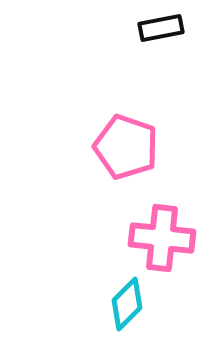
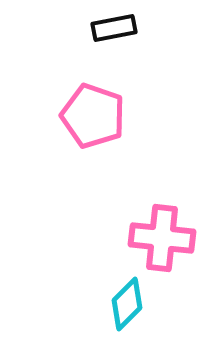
black rectangle: moved 47 px left
pink pentagon: moved 33 px left, 31 px up
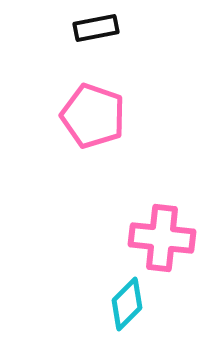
black rectangle: moved 18 px left
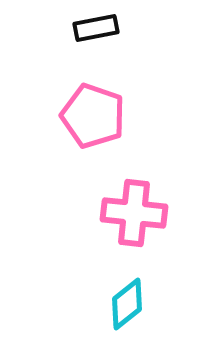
pink cross: moved 28 px left, 25 px up
cyan diamond: rotated 6 degrees clockwise
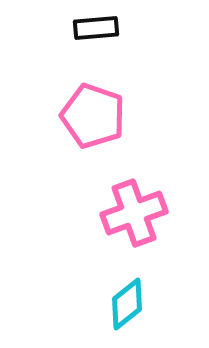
black rectangle: rotated 6 degrees clockwise
pink cross: rotated 26 degrees counterclockwise
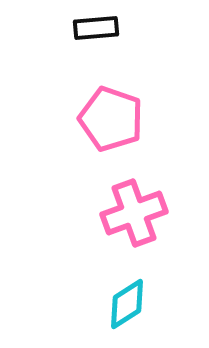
pink pentagon: moved 18 px right, 3 px down
cyan diamond: rotated 6 degrees clockwise
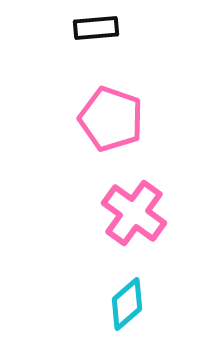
pink cross: rotated 34 degrees counterclockwise
cyan diamond: rotated 8 degrees counterclockwise
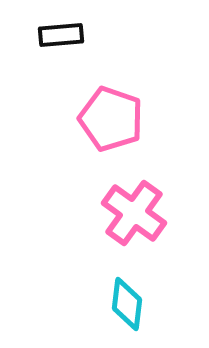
black rectangle: moved 35 px left, 7 px down
cyan diamond: rotated 42 degrees counterclockwise
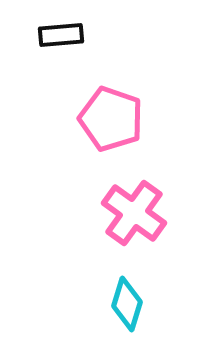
cyan diamond: rotated 10 degrees clockwise
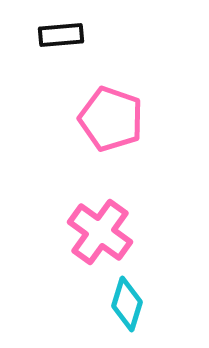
pink cross: moved 34 px left, 19 px down
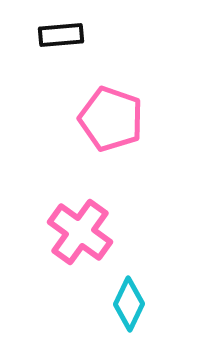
pink cross: moved 20 px left
cyan diamond: moved 2 px right; rotated 8 degrees clockwise
